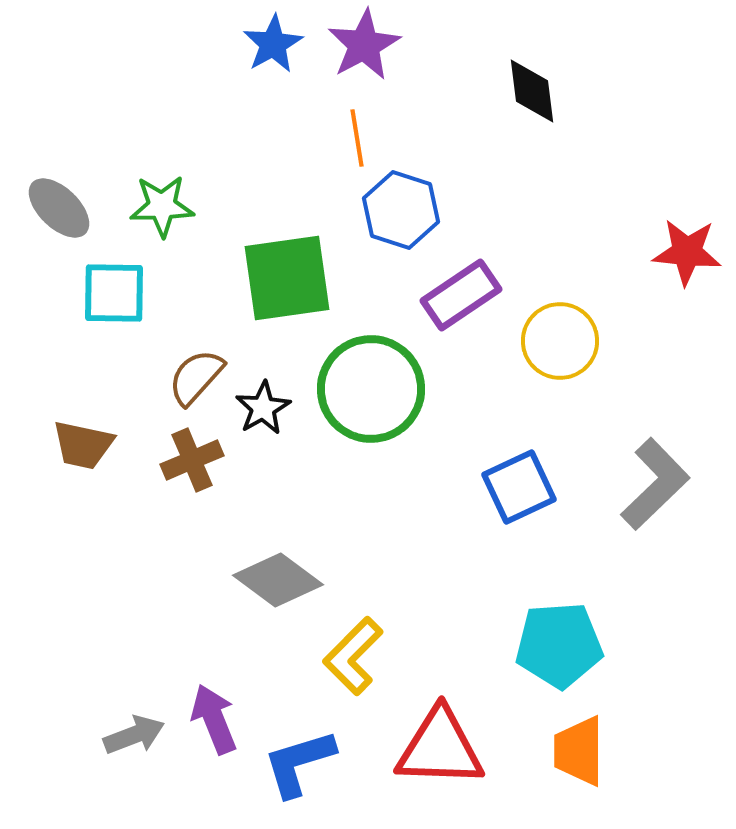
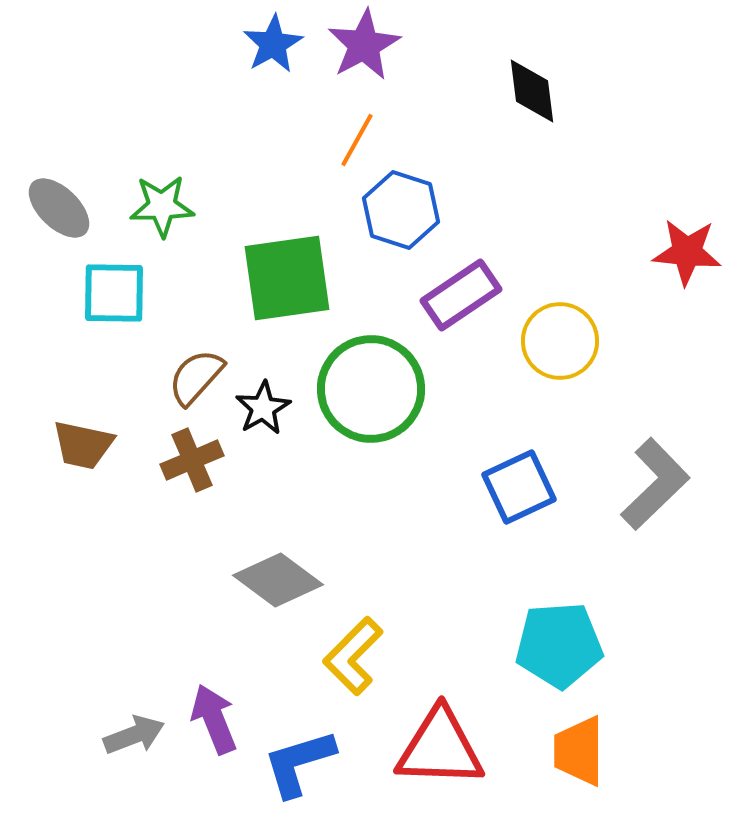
orange line: moved 2 px down; rotated 38 degrees clockwise
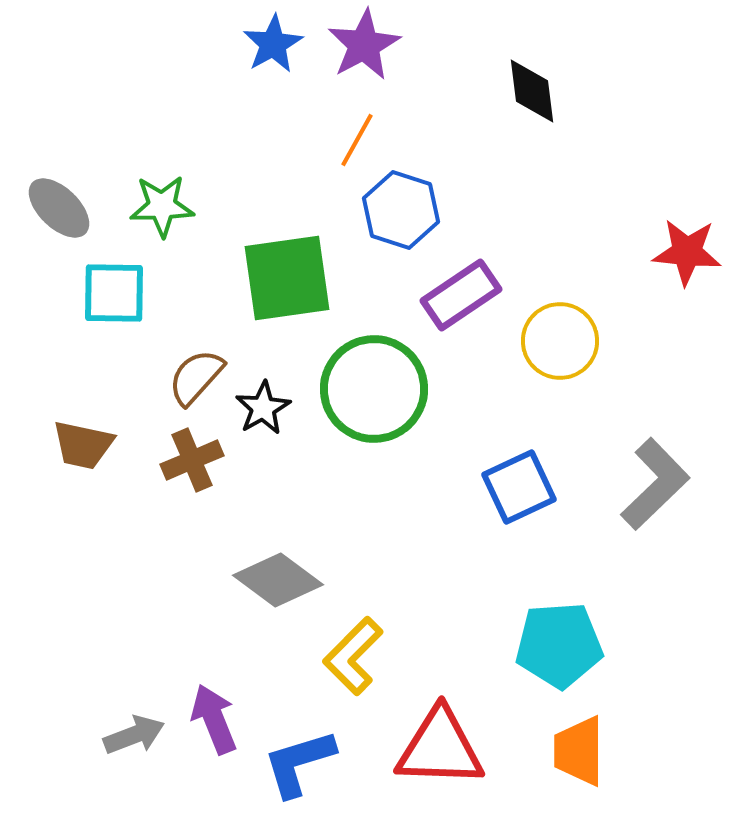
green circle: moved 3 px right
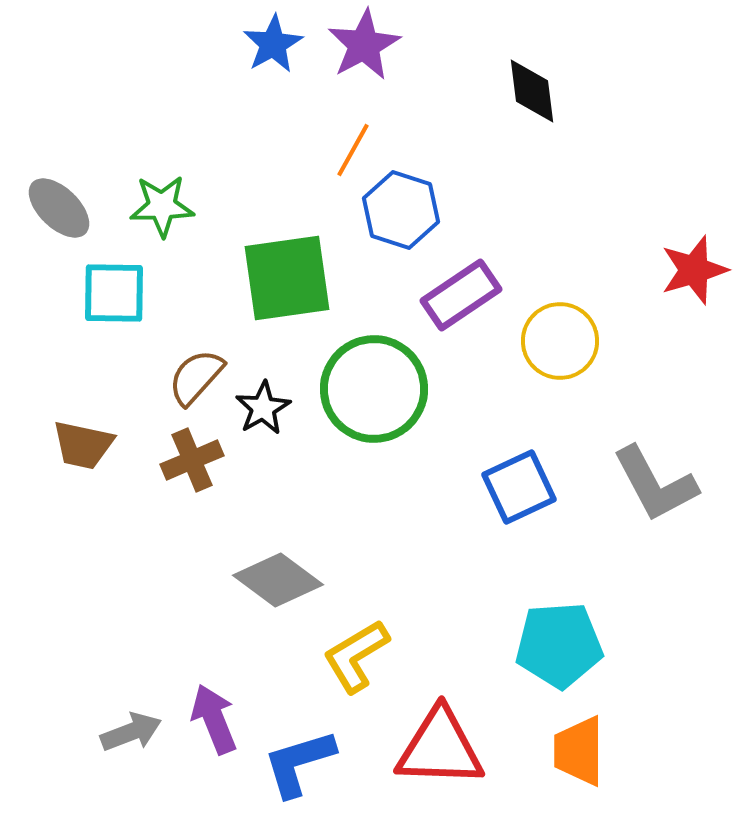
orange line: moved 4 px left, 10 px down
red star: moved 7 px right, 18 px down; rotated 22 degrees counterclockwise
gray L-shape: rotated 106 degrees clockwise
yellow L-shape: moved 3 px right; rotated 14 degrees clockwise
gray arrow: moved 3 px left, 3 px up
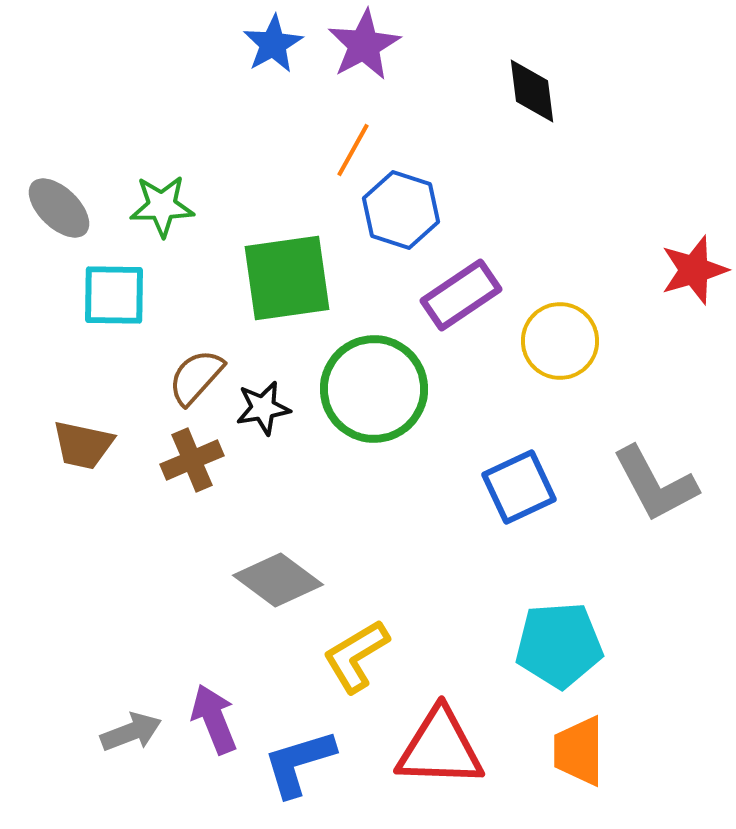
cyan square: moved 2 px down
black star: rotated 20 degrees clockwise
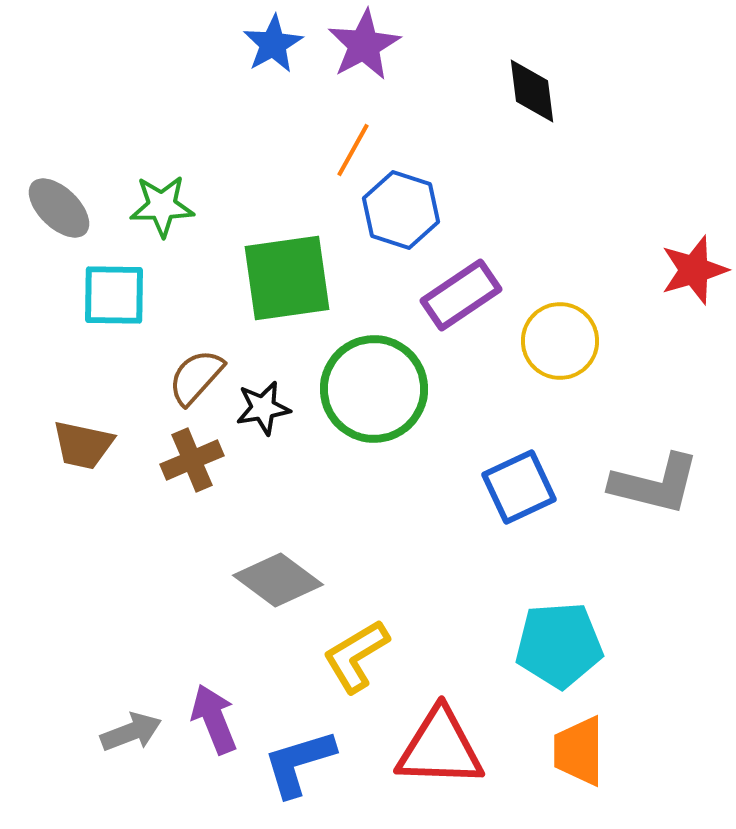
gray L-shape: rotated 48 degrees counterclockwise
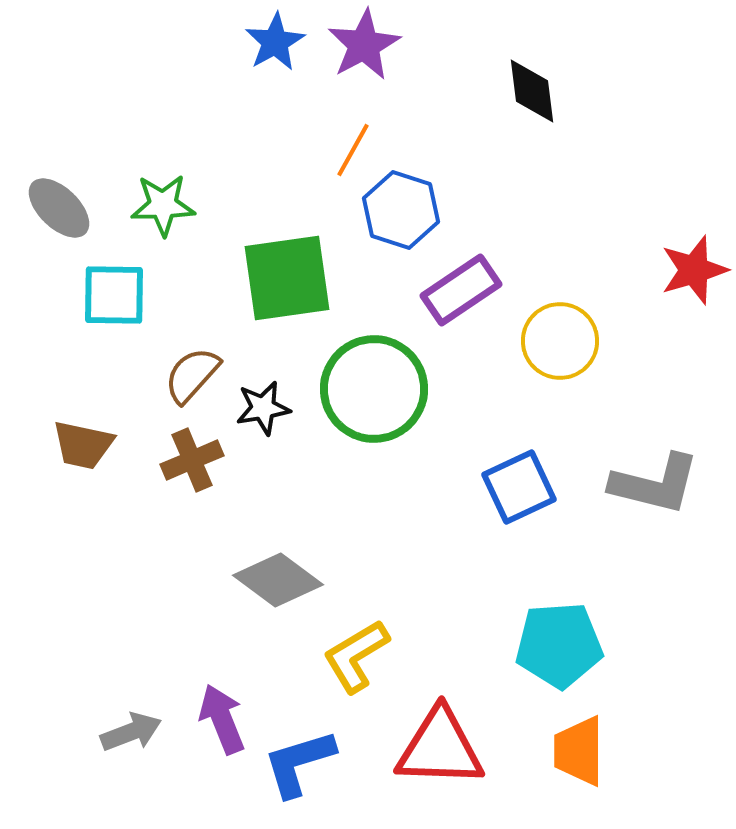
blue star: moved 2 px right, 2 px up
green star: moved 1 px right, 1 px up
purple rectangle: moved 5 px up
brown semicircle: moved 4 px left, 2 px up
purple arrow: moved 8 px right
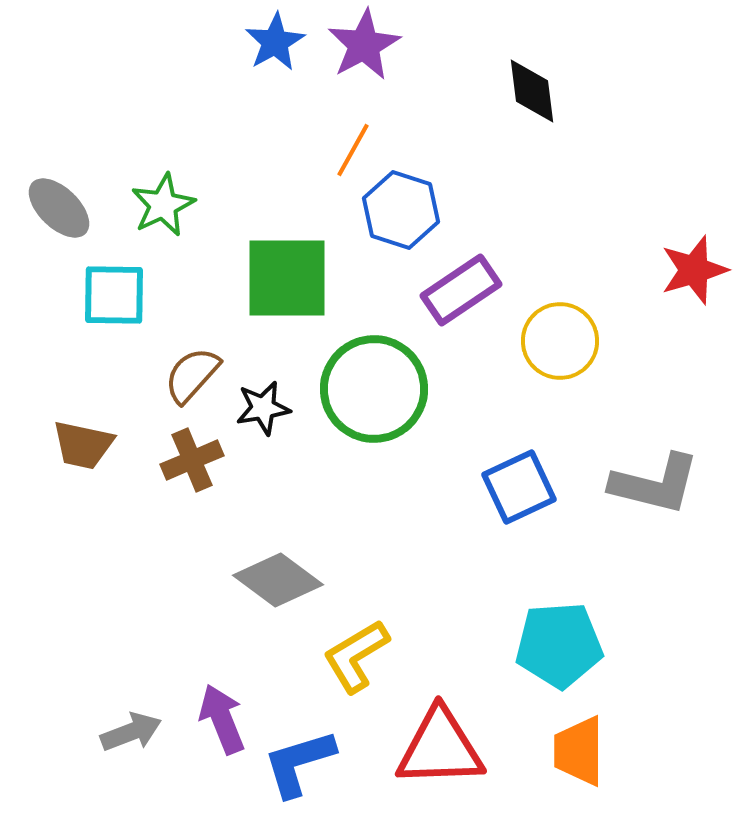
green star: rotated 24 degrees counterclockwise
green square: rotated 8 degrees clockwise
red triangle: rotated 4 degrees counterclockwise
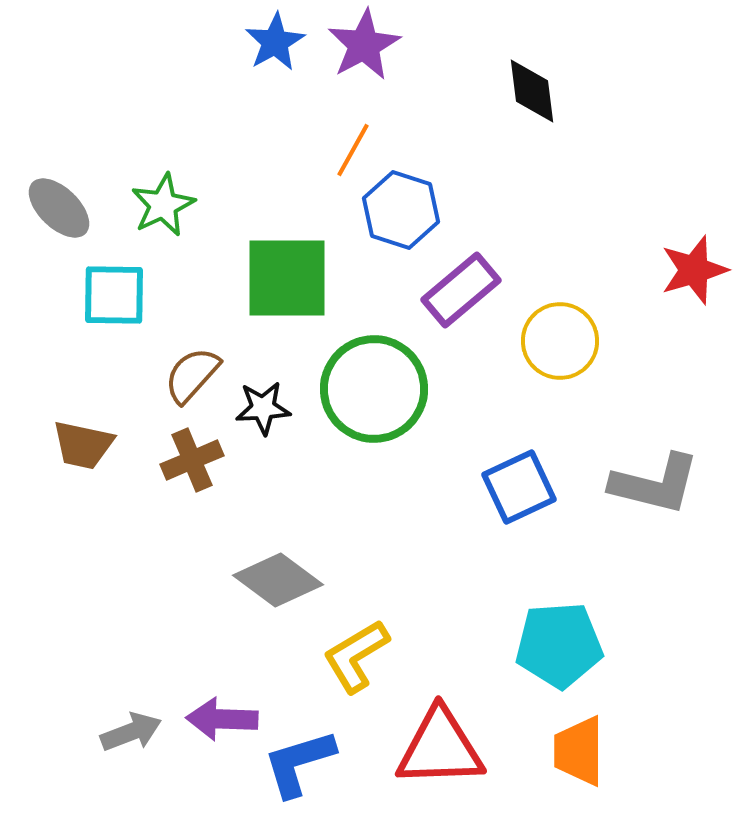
purple rectangle: rotated 6 degrees counterclockwise
black star: rotated 6 degrees clockwise
purple arrow: rotated 66 degrees counterclockwise
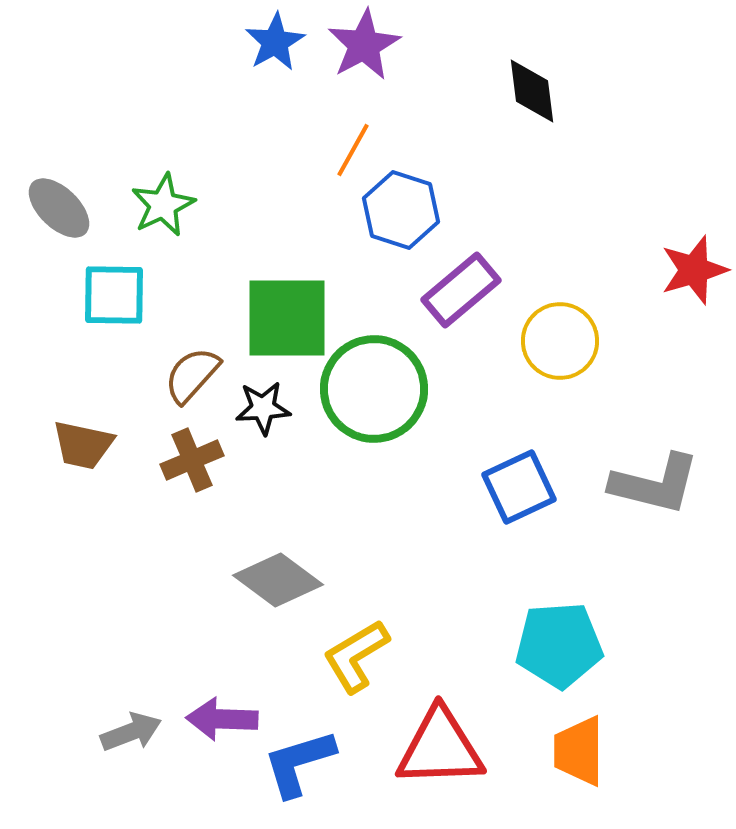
green square: moved 40 px down
